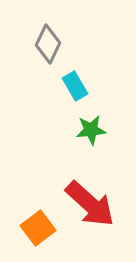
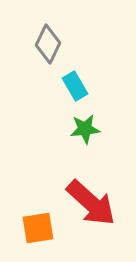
green star: moved 6 px left, 1 px up
red arrow: moved 1 px right, 1 px up
orange square: rotated 28 degrees clockwise
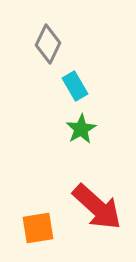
green star: moved 4 px left; rotated 24 degrees counterclockwise
red arrow: moved 6 px right, 4 px down
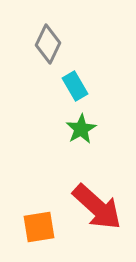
orange square: moved 1 px right, 1 px up
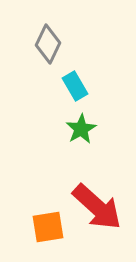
orange square: moved 9 px right
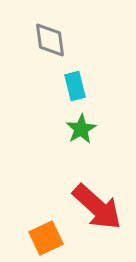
gray diamond: moved 2 px right, 4 px up; rotated 33 degrees counterclockwise
cyan rectangle: rotated 16 degrees clockwise
orange square: moved 2 px left, 11 px down; rotated 16 degrees counterclockwise
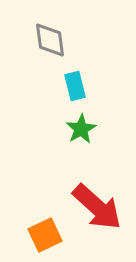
orange square: moved 1 px left, 3 px up
